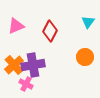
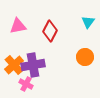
pink triangle: moved 2 px right; rotated 12 degrees clockwise
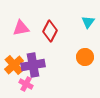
pink triangle: moved 3 px right, 2 px down
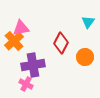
red diamond: moved 11 px right, 12 px down
orange cross: moved 24 px up
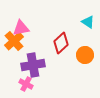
cyan triangle: rotated 32 degrees counterclockwise
red diamond: rotated 20 degrees clockwise
orange circle: moved 2 px up
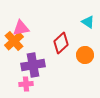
pink cross: rotated 32 degrees counterclockwise
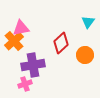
cyan triangle: rotated 32 degrees clockwise
pink cross: moved 1 px left; rotated 16 degrees counterclockwise
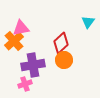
orange circle: moved 21 px left, 5 px down
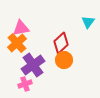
orange cross: moved 3 px right, 2 px down
purple cross: rotated 25 degrees counterclockwise
